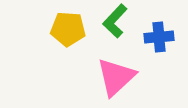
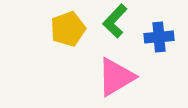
yellow pentagon: rotated 24 degrees counterclockwise
pink triangle: rotated 12 degrees clockwise
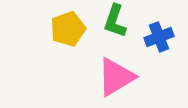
green L-shape: rotated 24 degrees counterclockwise
blue cross: rotated 16 degrees counterclockwise
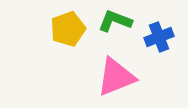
green L-shape: rotated 92 degrees clockwise
pink triangle: rotated 9 degrees clockwise
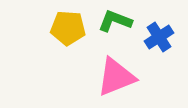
yellow pentagon: moved 1 px up; rotated 24 degrees clockwise
blue cross: rotated 12 degrees counterclockwise
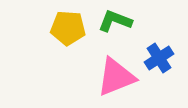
blue cross: moved 21 px down
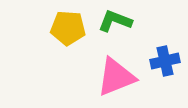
blue cross: moved 6 px right, 3 px down; rotated 20 degrees clockwise
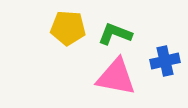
green L-shape: moved 13 px down
pink triangle: rotated 33 degrees clockwise
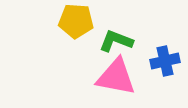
yellow pentagon: moved 8 px right, 7 px up
green L-shape: moved 1 px right, 7 px down
